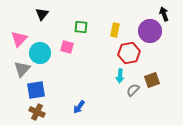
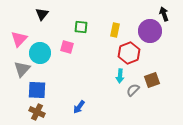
red hexagon: rotated 10 degrees counterclockwise
blue square: moved 1 px right; rotated 12 degrees clockwise
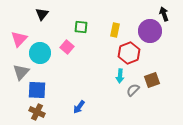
pink square: rotated 24 degrees clockwise
gray triangle: moved 1 px left, 3 px down
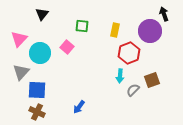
green square: moved 1 px right, 1 px up
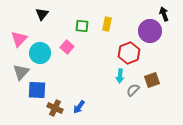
yellow rectangle: moved 8 px left, 6 px up
brown cross: moved 18 px right, 4 px up
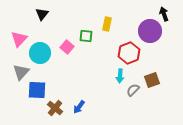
green square: moved 4 px right, 10 px down
brown cross: rotated 14 degrees clockwise
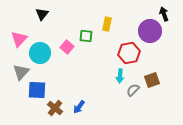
red hexagon: rotated 10 degrees clockwise
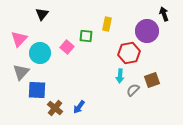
purple circle: moved 3 px left
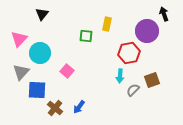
pink square: moved 24 px down
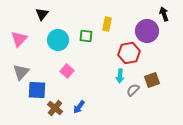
cyan circle: moved 18 px right, 13 px up
